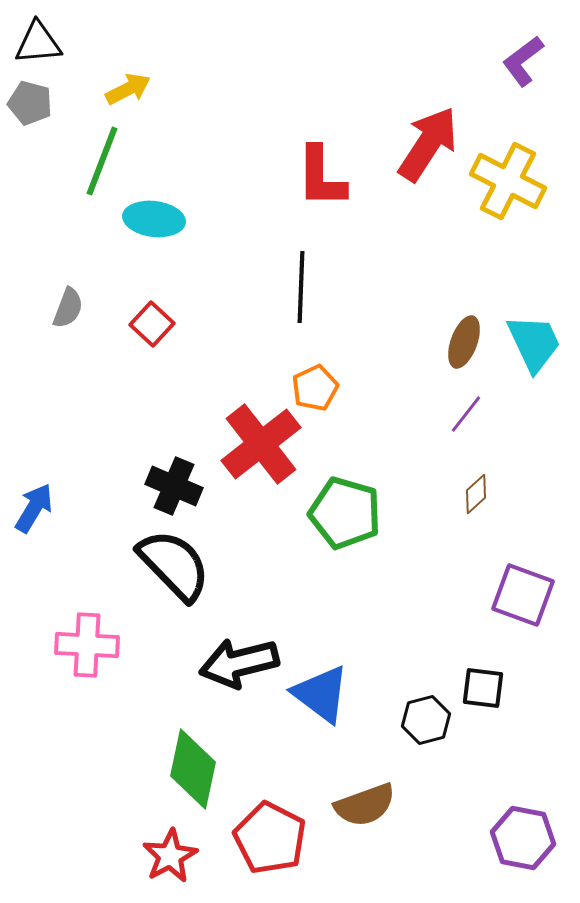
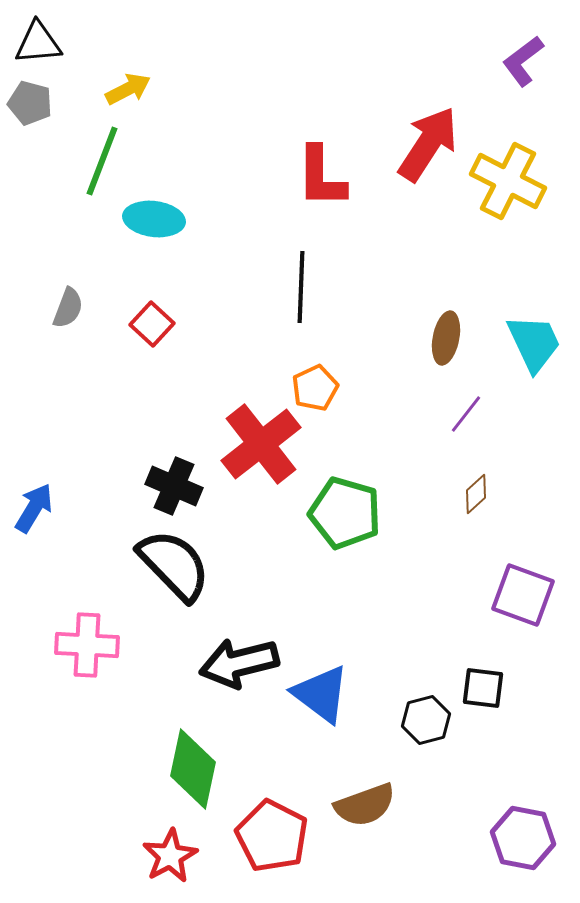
brown ellipse: moved 18 px left, 4 px up; rotated 9 degrees counterclockwise
red pentagon: moved 2 px right, 2 px up
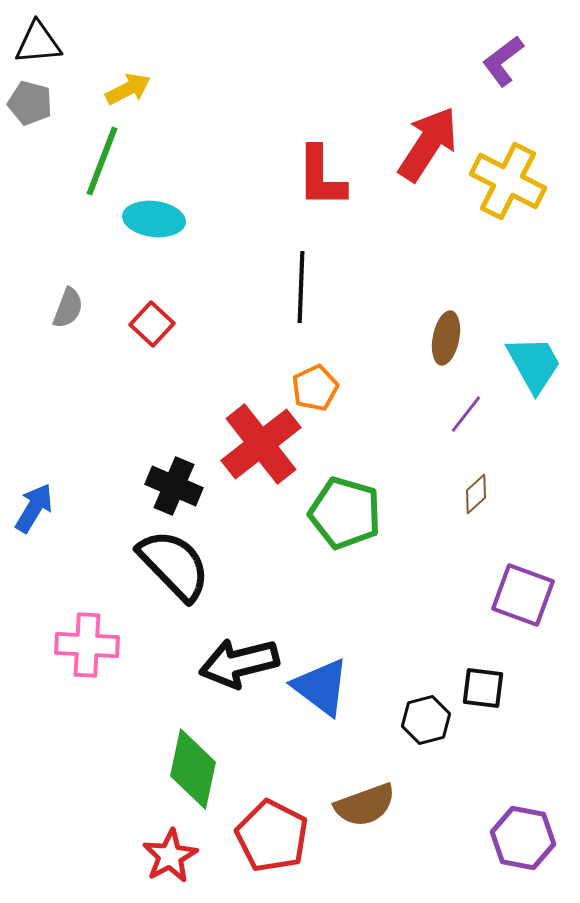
purple L-shape: moved 20 px left
cyan trapezoid: moved 21 px down; rotated 4 degrees counterclockwise
blue triangle: moved 7 px up
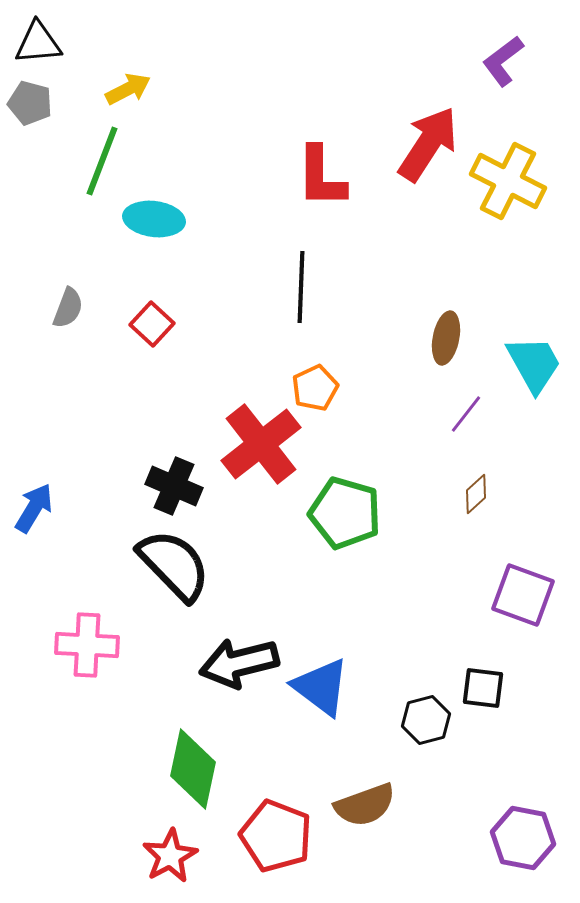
red pentagon: moved 4 px right; rotated 6 degrees counterclockwise
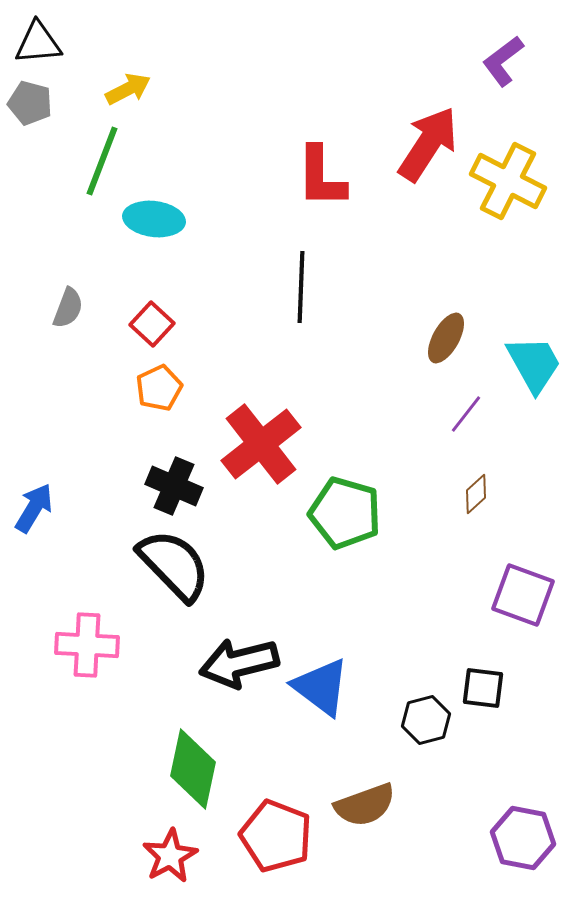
brown ellipse: rotated 18 degrees clockwise
orange pentagon: moved 156 px left
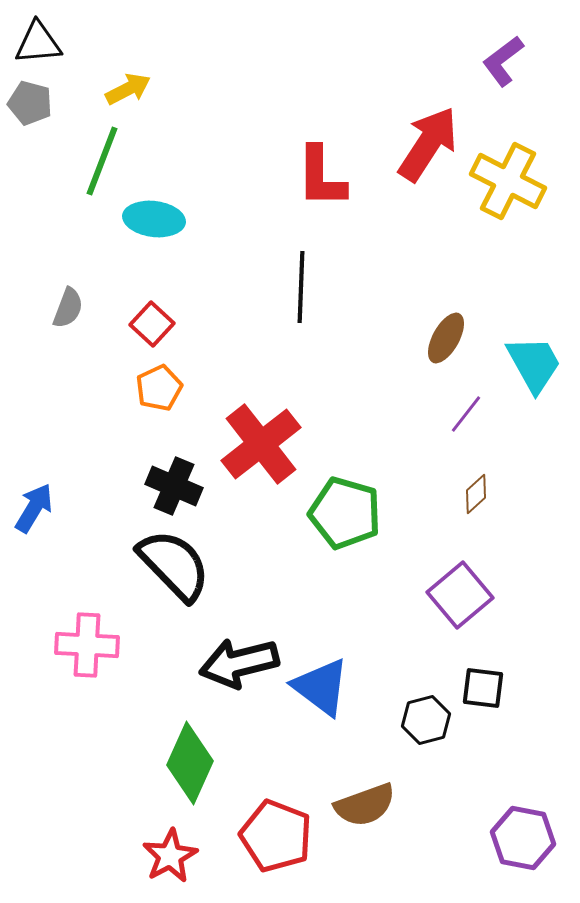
purple square: moved 63 px left; rotated 30 degrees clockwise
green diamond: moved 3 px left, 6 px up; rotated 12 degrees clockwise
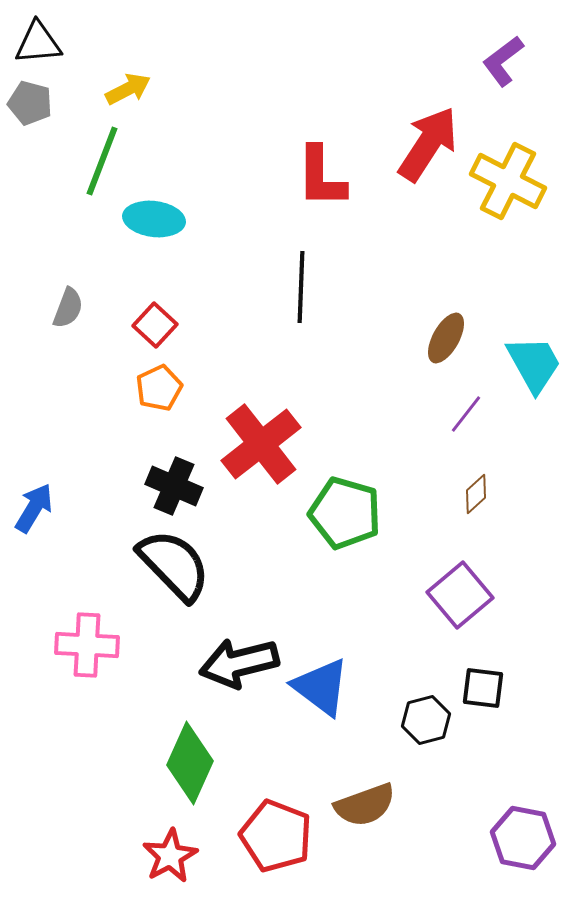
red square: moved 3 px right, 1 px down
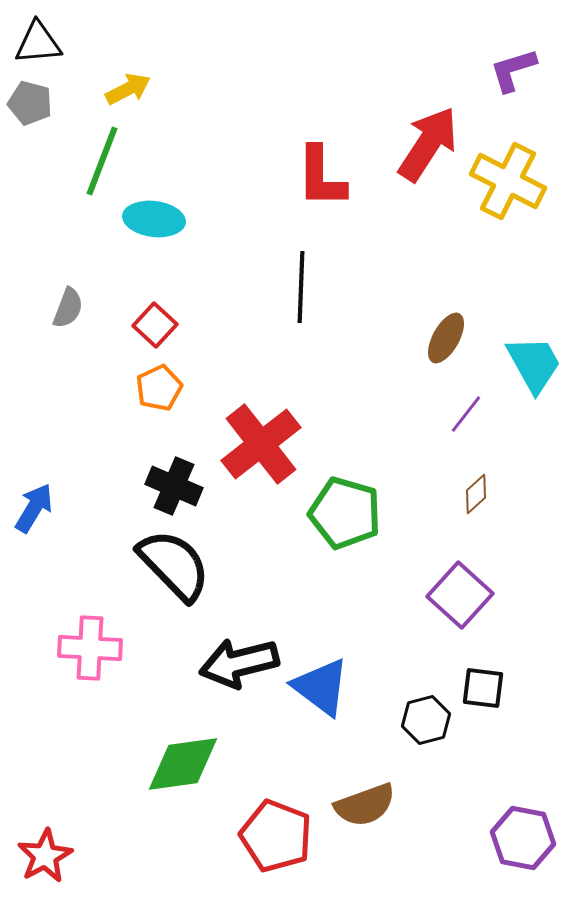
purple L-shape: moved 10 px right, 9 px down; rotated 20 degrees clockwise
purple square: rotated 8 degrees counterclockwise
pink cross: moved 3 px right, 3 px down
green diamond: moved 7 px left, 1 px down; rotated 58 degrees clockwise
red star: moved 125 px left
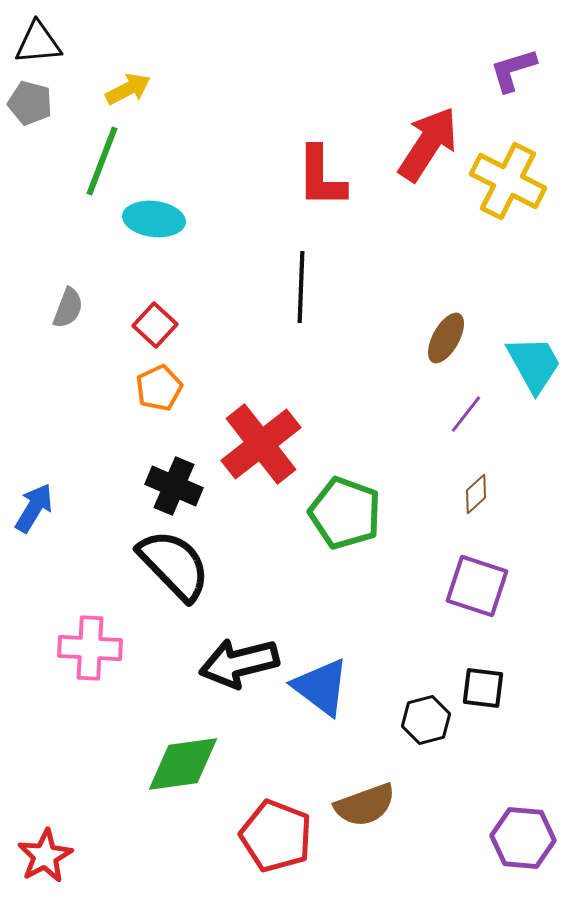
green pentagon: rotated 4 degrees clockwise
purple square: moved 17 px right, 9 px up; rotated 24 degrees counterclockwise
purple hexagon: rotated 6 degrees counterclockwise
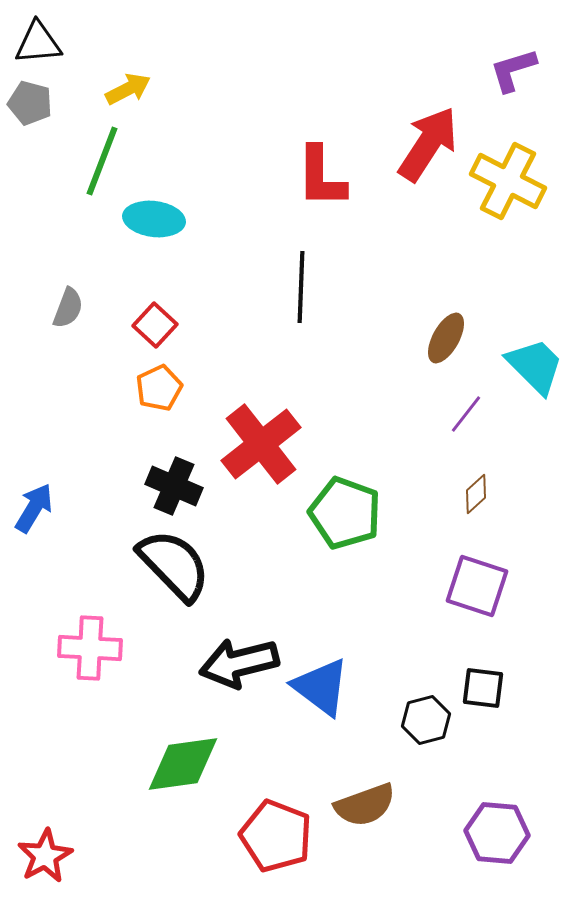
cyan trapezoid: moved 1 px right, 2 px down; rotated 16 degrees counterclockwise
purple hexagon: moved 26 px left, 5 px up
